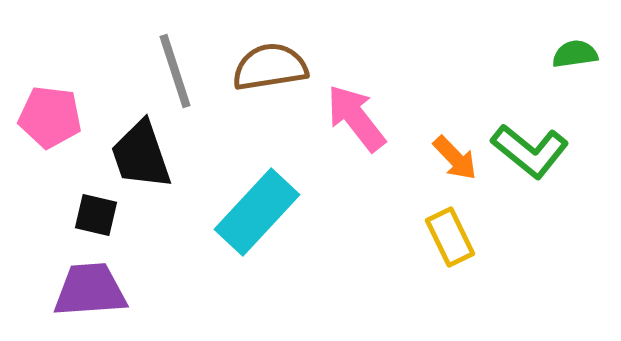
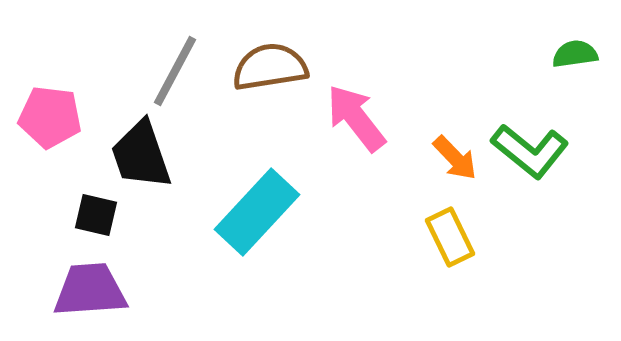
gray line: rotated 46 degrees clockwise
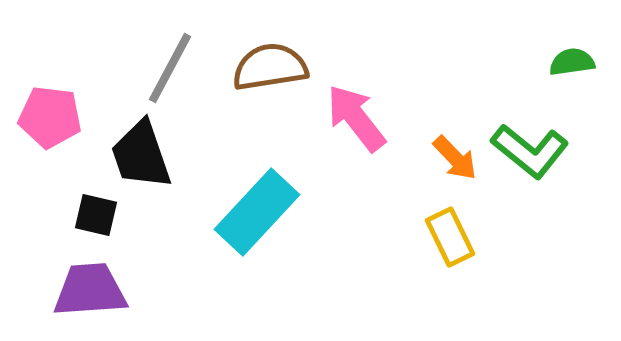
green semicircle: moved 3 px left, 8 px down
gray line: moved 5 px left, 3 px up
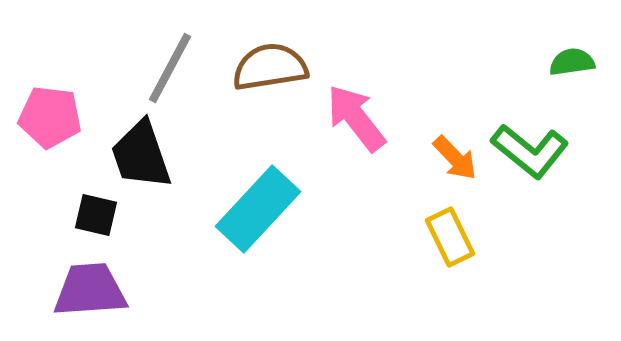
cyan rectangle: moved 1 px right, 3 px up
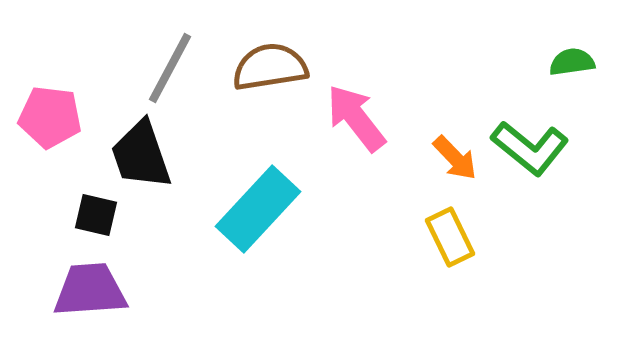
green L-shape: moved 3 px up
